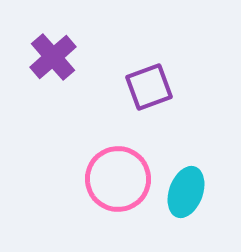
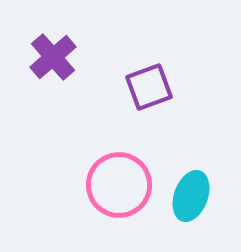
pink circle: moved 1 px right, 6 px down
cyan ellipse: moved 5 px right, 4 px down
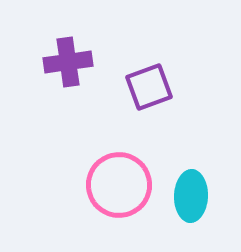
purple cross: moved 15 px right, 5 px down; rotated 33 degrees clockwise
cyan ellipse: rotated 18 degrees counterclockwise
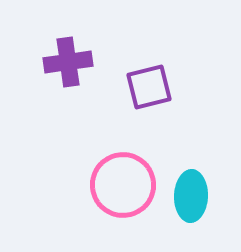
purple square: rotated 6 degrees clockwise
pink circle: moved 4 px right
